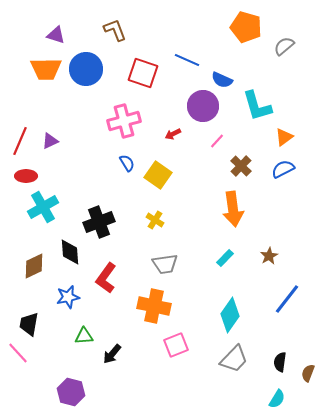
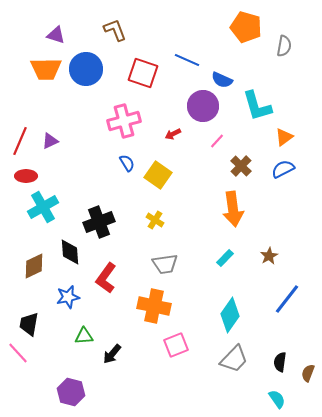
gray semicircle at (284, 46): rotated 140 degrees clockwise
cyan semicircle at (277, 399): rotated 66 degrees counterclockwise
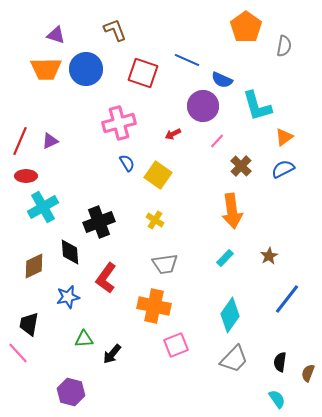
orange pentagon at (246, 27): rotated 20 degrees clockwise
pink cross at (124, 121): moved 5 px left, 2 px down
orange arrow at (233, 209): moved 1 px left, 2 px down
green triangle at (84, 336): moved 3 px down
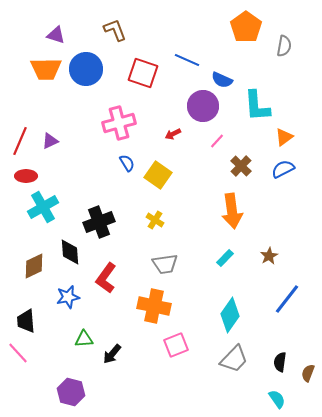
cyan L-shape at (257, 106): rotated 12 degrees clockwise
black trapezoid at (29, 324): moved 3 px left, 3 px up; rotated 15 degrees counterclockwise
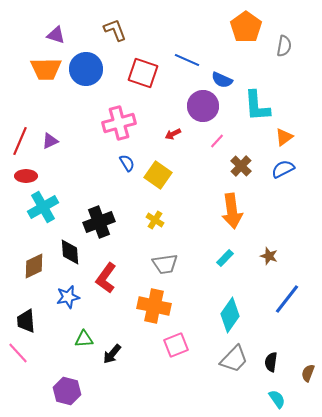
brown star at (269, 256): rotated 24 degrees counterclockwise
black semicircle at (280, 362): moved 9 px left
purple hexagon at (71, 392): moved 4 px left, 1 px up
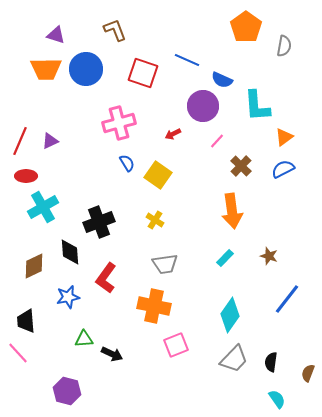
black arrow at (112, 354): rotated 105 degrees counterclockwise
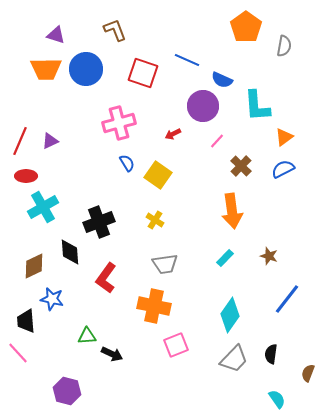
blue star at (68, 297): moved 16 px left, 2 px down; rotated 25 degrees clockwise
green triangle at (84, 339): moved 3 px right, 3 px up
black semicircle at (271, 362): moved 8 px up
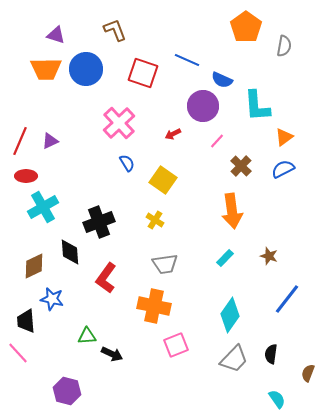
pink cross at (119, 123): rotated 28 degrees counterclockwise
yellow square at (158, 175): moved 5 px right, 5 px down
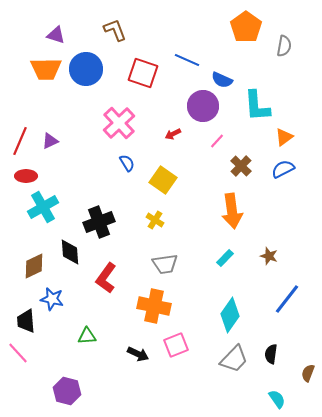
black arrow at (112, 354): moved 26 px right
